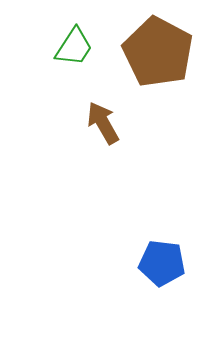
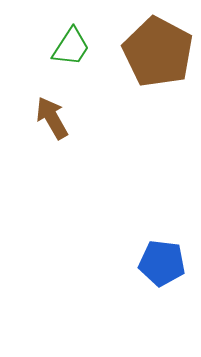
green trapezoid: moved 3 px left
brown arrow: moved 51 px left, 5 px up
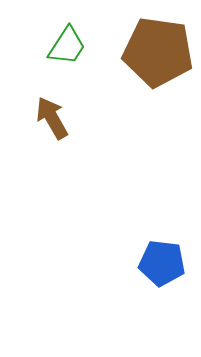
green trapezoid: moved 4 px left, 1 px up
brown pentagon: rotated 20 degrees counterclockwise
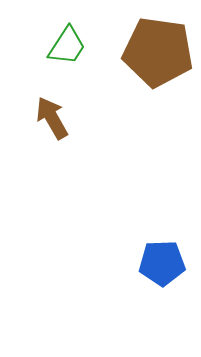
blue pentagon: rotated 9 degrees counterclockwise
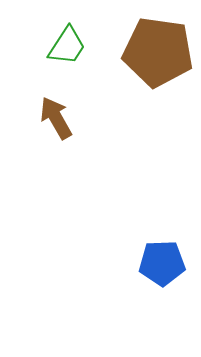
brown arrow: moved 4 px right
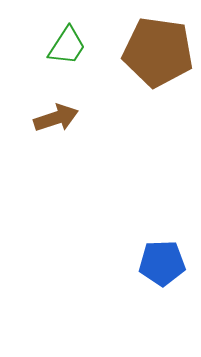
brown arrow: rotated 102 degrees clockwise
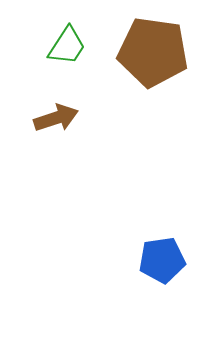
brown pentagon: moved 5 px left
blue pentagon: moved 3 px up; rotated 6 degrees counterclockwise
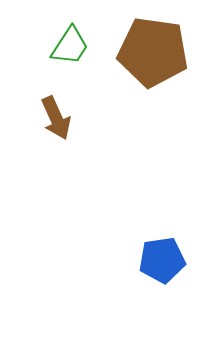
green trapezoid: moved 3 px right
brown arrow: rotated 84 degrees clockwise
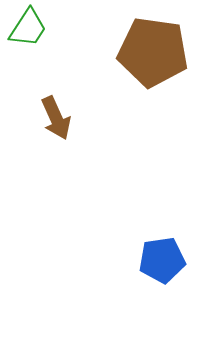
green trapezoid: moved 42 px left, 18 px up
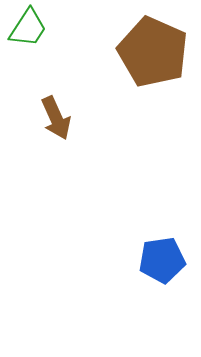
brown pentagon: rotated 16 degrees clockwise
